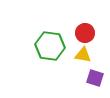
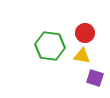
yellow triangle: moved 1 px left, 1 px down
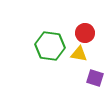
yellow triangle: moved 3 px left, 2 px up
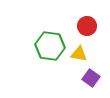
red circle: moved 2 px right, 7 px up
purple square: moved 4 px left; rotated 18 degrees clockwise
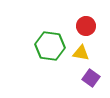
red circle: moved 1 px left
yellow triangle: moved 2 px right, 1 px up
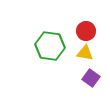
red circle: moved 5 px down
yellow triangle: moved 4 px right
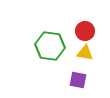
red circle: moved 1 px left
purple square: moved 13 px left, 2 px down; rotated 24 degrees counterclockwise
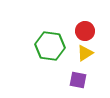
yellow triangle: rotated 42 degrees counterclockwise
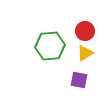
green hexagon: rotated 12 degrees counterclockwise
purple square: moved 1 px right
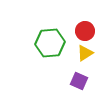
green hexagon: moved 3 px up
purple square: moved 1 px down; rotated 12 degrees clockwise
